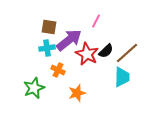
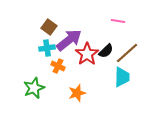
pink line: moved 22 px right; rotated 72 degrees clockwise
brown square: rotated 28 degrees clockwise
red star: rotated 10 degrees clockwise
orange cross: moved 4 px up
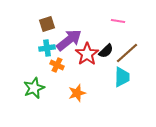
brown square: moved 2 px left, 3 px up; rotated 35 degrees clockwise
orange cross: moved 1 px left, 1 px up
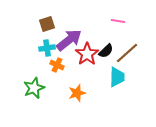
cyan trapezoid: moved 5 px left
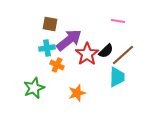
brown square: moved 3 px right; rotated 28 degrees clockwise
brown line: moved 4 px left, 2 px down
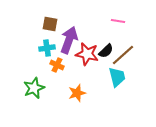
purple arrow: rotated 32 degrees counterclockwise
red star: rotated 25 degrees counterclockwise
cyan trapezoid: rotated 15 degrees counterclockwise
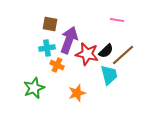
pink line: moved 1 px left, 1 px up
cyan trapezoid: moved 8 px left, 2 px up
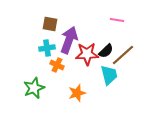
red star: rotated 15 degrees counterclockwise
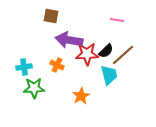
brown square: moved 1 px right, 8 px up
purple arrow: rotated 100 degrees counterclockwise
cyan cross: moved 23 px left, 19 px down
green star: rotated 20 degrees clockwise
orange star: moved 4 px right, 3 px down; rotated 12 degrees counterclockwise
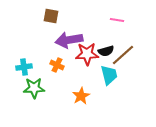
purple arrow: rotated 20 degrees counterclockwise
black semicircle: rotated 28 degrees clockwise
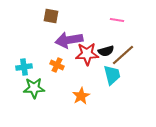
cyan trapezoid: moved 3 px right
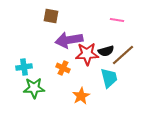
orange cross: moved 6 px right, 3 px down
cyan trapezoid: moved 3 px left, 3 px down
